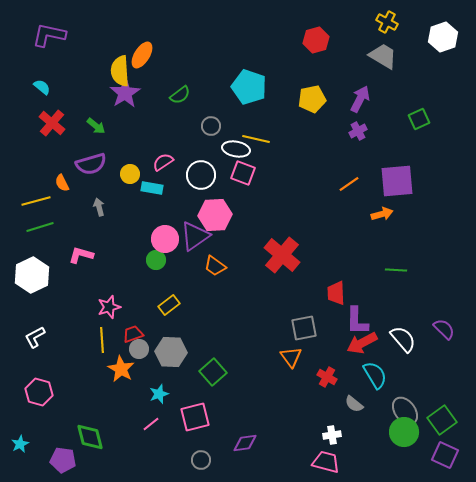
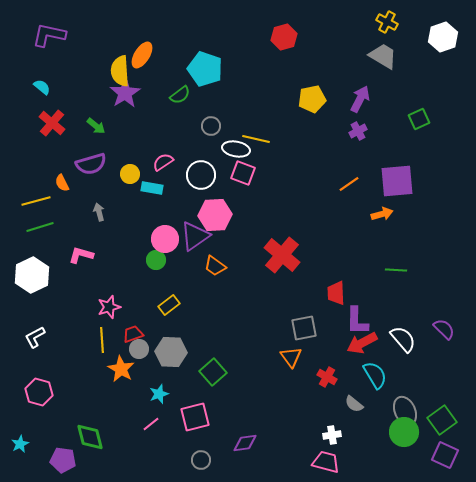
red hexagon at (316, 40): moved 32 px left, 3 px up
cyan pentagon at (249, 87): moved 44 px left, 18 px up
gray arrow at (99, 207): moved 5 px down
gray ellipse at (405, 411): rotated 12 degrees clockwise
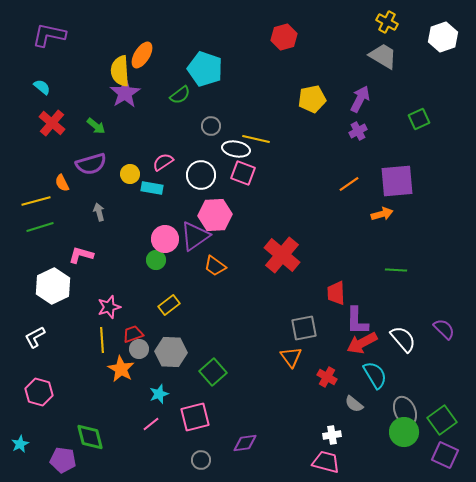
white hexagon at (32, 275): moved 21 px right, 11 px down
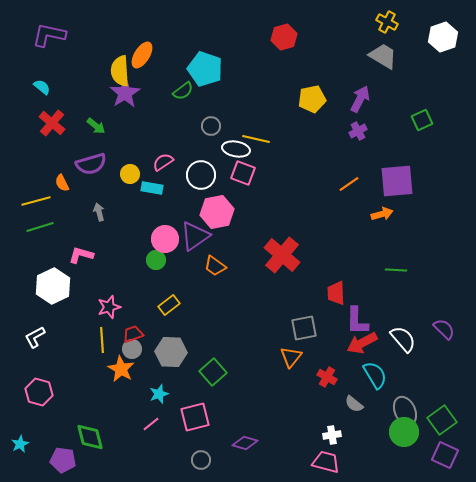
green semicircle at (180, 95): moved 3 px right, 4 px up
green square at (419, 119): moved 3 px right, 1 px down
pink hexagon at (215, 215): moved 2 px right, 3 px up; rotated 8 degrees counterclockwise
gray circle at (139, 349): moved 7 px left
orange triangle at (291, 357): rotated 15 degrees clockwise
purple diamond at (245, 443): rotated 25 degrees clockwise
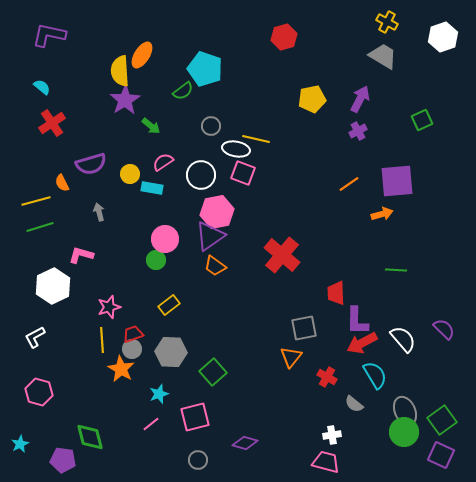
purple star at (125, 93): moved 7 px down
red cross at (52, 123): rotated 16 degrees clockwise
green arrow at (96, 126): moved 55 px right
purple triangle at (195, 236): moved 15 px right
purple square at (445, 455): moved 4 px left
gray circle at (201, 460): moved 3 px left
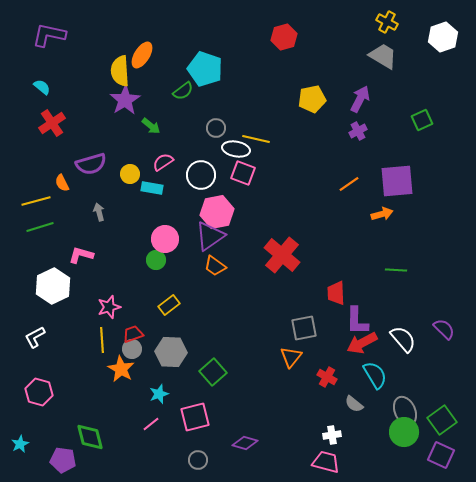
gray circle at (211, 126): moved 5 px right, 2 px down
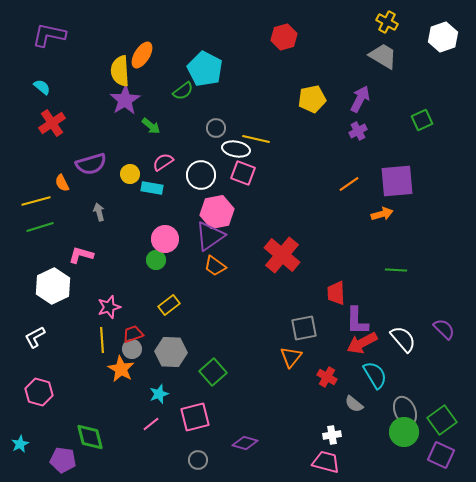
cyan pentagon at (205, 69): rotated 8 degrees clockwise
